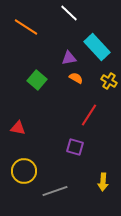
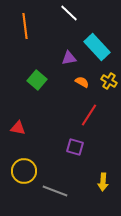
orange line: moved 1 px left, 1 px up; rotated 50 degrees clockwise
orange semicircle: moved 6 px right, 4 px down
gray line: rotated 40 degrees clockwise
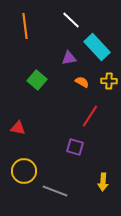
white line: moved 2 px right, 7 px down
yellow cross: rotated 28 degrees counterclockwise
red line: moved 1 px right, 1 px down
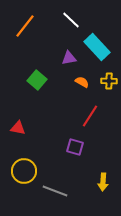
orange line: rotated 45 degrees clockwise
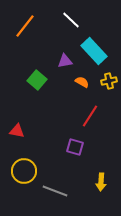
cyan rectangle: moved 3 px left, 4 px down
purple triangle: moved 4 px left, 3 px down
yellow cross: rotated 14 degrees counterclockwise
red triangle: moved 1 px left, 3 px down
yellow arrow: moved 2 px left
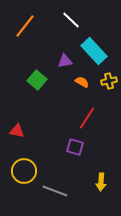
red line: moved 3 px left, 2 px down
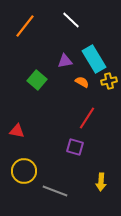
cyan rectangle: moved 8 px down; rotated 12 degrees clockwise
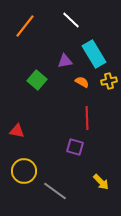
cyan rectangle: moved 5 px up
red line: rotated 35 degrees counterclockwise
yellow arrow: rotated 48 degrees counterclockwise
gray line: rotated 15 degrees clockwise
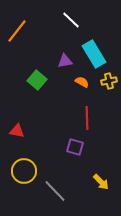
orange line: moved 8 px left, 5 px down
gray line: rotated 10 degrees clockwise
